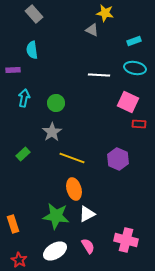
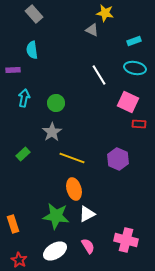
white line: rotated 55 degrees clockwise
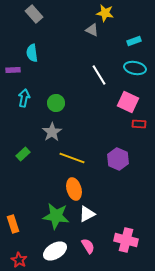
cyan semicircle: moved 3 px down
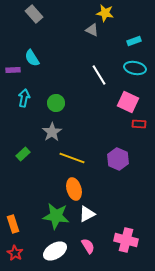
cyan semicircle: moved 5 px down; rotated 24 degrees counterclockwise
red star: moved 4 px left, 7 px up
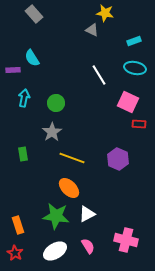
green rectangle: rotated 56 degrees counterclockwise
orange ellipse: moved 5 px left, 1 px up; rotated 30 degrees counterclockwise
orange rectangle: moved 5 px right, 1 px down
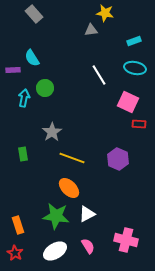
gray triangle: moved 1 px left; rotated 32 degrees counterclockwise
green circle: moved 11 px left, 15 px up
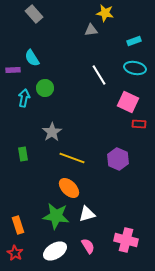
white triangle: rotated 12 degrees clockwise
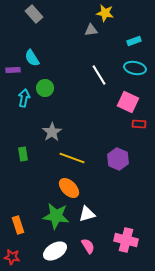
red star: moved 3 px left, 4 px down; rotated 21 degrees counterclockwise
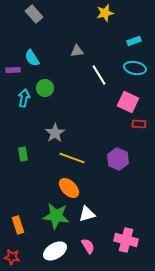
yellow star: rotated 24 degrees counterclockwise
gray triangle: moved 14 px left, 21 px down
gray star: moved 3 px right, 1 px down
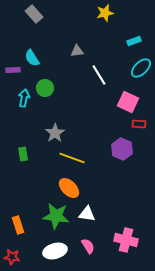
cyan ellipse: moved 6 px right; rotated 55 degrees counterclockwise
purple hexagon: moved 4 px right, 10 px up
white triangle: rotated 24 degrees clockwise
white ellipse: rotated 15 degrees clockwise
